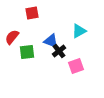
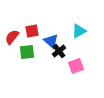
red square: moved 18 px down
blue triangle: rotated 21 degrees clockwise
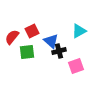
red square: rotated 16 degrees counterclockwise
black cross: rotated 24 degrees clockwise
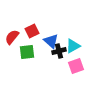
cyan triangle: moved 6 px left, 15 px down
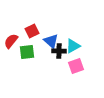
red semicircle: moved 1 px left, 4 px down
black cross: rotated 16 degrees clockwise
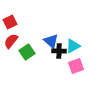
red square: moved 22 px left, 9 px up
green square: rotated 28 degrees counterclockwise
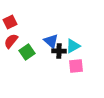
pink square: rotated 14 degrees clockwise
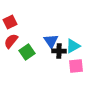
blue triangle: rotated 14 degrees clockwise
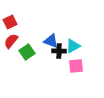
blue triangle: rotated 35 degrees counterclockwise
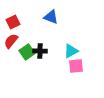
red square: moved 3 px right
blue triangle: moved 24 px up
cyan triangle: moved 2 px left, 5 px down
black cross: moved 19 px left
